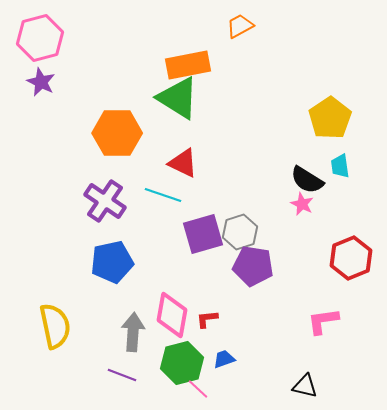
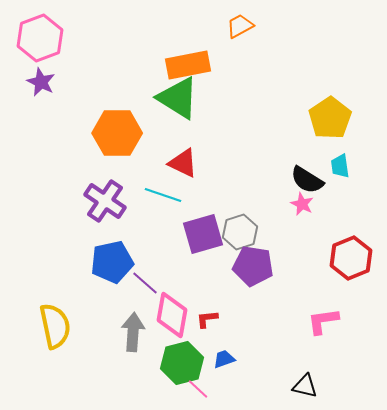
pink hexagon: rotated 6 degrees counterclockwise
purple line: moved 23 px right, 92 px up; rotated 20 degrees clockwise
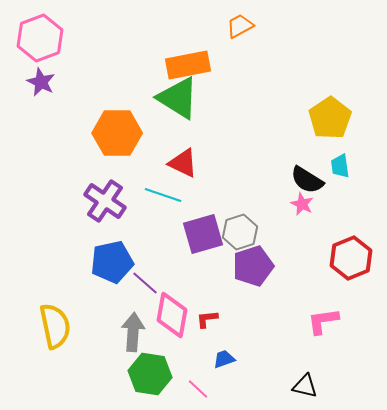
purple pentagon: rotated 27 degrees counterclockwise
green hexagon: moved 32 px left, 11 px down; rotated 24 degrees clockwise
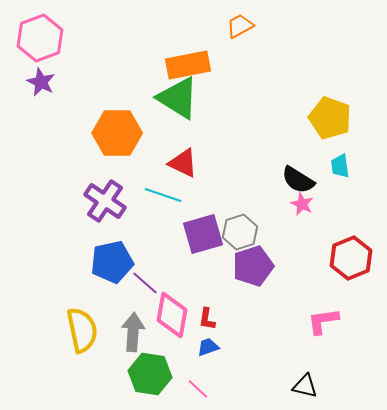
yellow pentagon: rotated 18 degrees counterclockwise
black semicircle: moved 9 px left
red L-shape: rotated 75 degrees counterclockwise
yellow semicircle: moved 27 px right, 4 px down
blue trapezoid: moved 16 px left, 12 px up
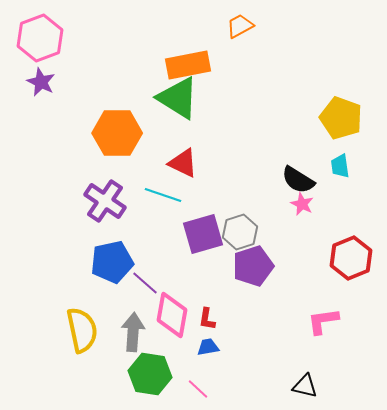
yellow pentagon: moved 11 px right
blue trapezoid: rotated 10 degrees clockwise
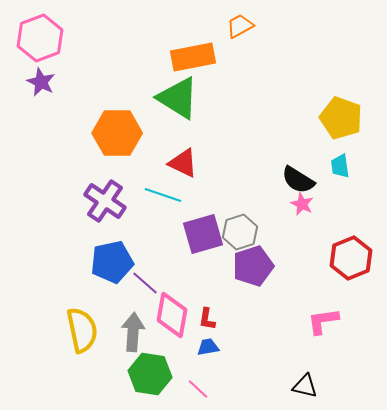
orange rectangle: moved 5 px right, 8 px up
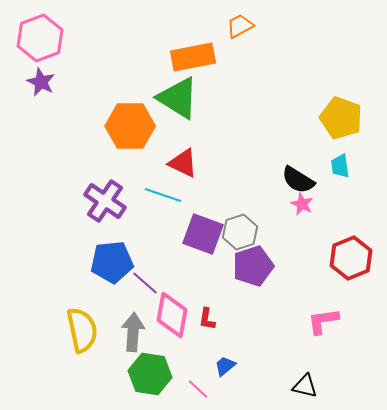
orange hexagon: moved 13 px right, 7 px up
purple square: rotated 36 degrees clockwise
blue pentagon: rotated 6 degrees clockwise
blue trapezoid: moved 17 px right, 19 px down; rotated 30 degrees counterclockwise
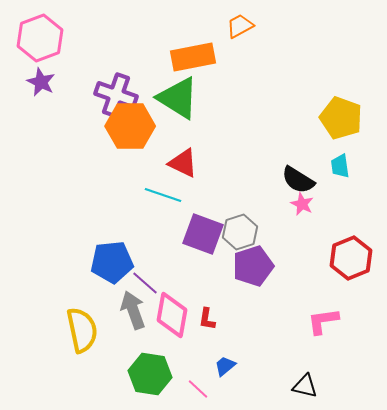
purple cross: moved 11 px right, 106 px up; rotated 15 degrees counterclockwise
gray arrow: moved 22 px up; rotated 24 degrees counterclockwise
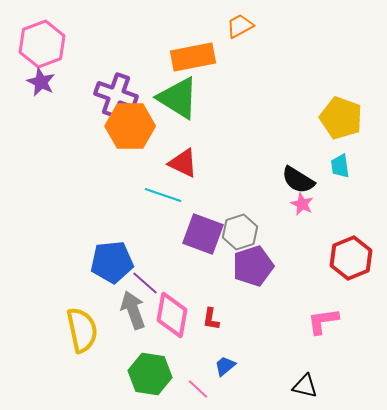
pink hexagon: moved 2 px right, 6 px down
red L-shape: moved 4 px right
